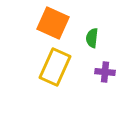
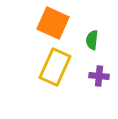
green semicircle: moved 2 px down
purple cross: moved 6 px left, 4 px down
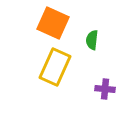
purple cross: moved 6 px right, 13 px down
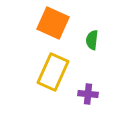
yellow rectangle: moved 2 px left, 5 px down
purple cross: moved 17 px left, 5 px down
